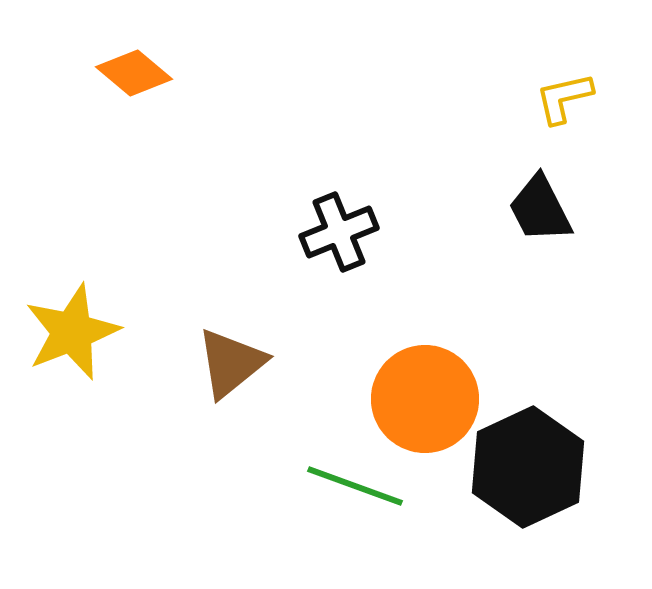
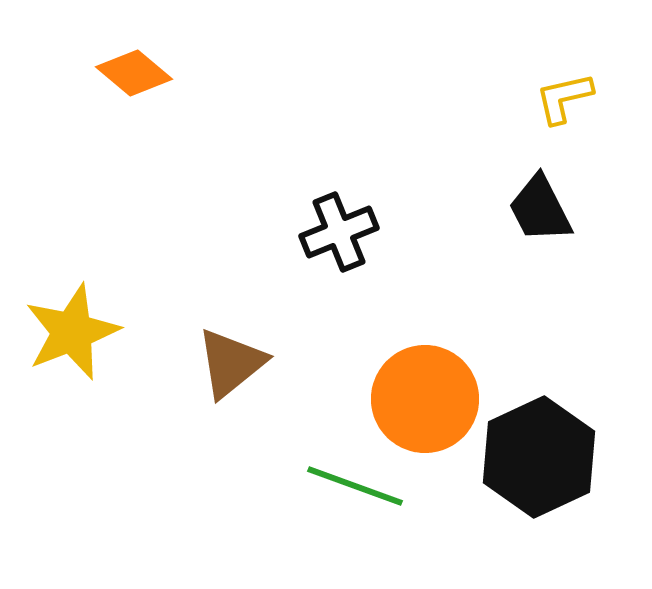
black hexagon: moved 11 px right, 10 px up
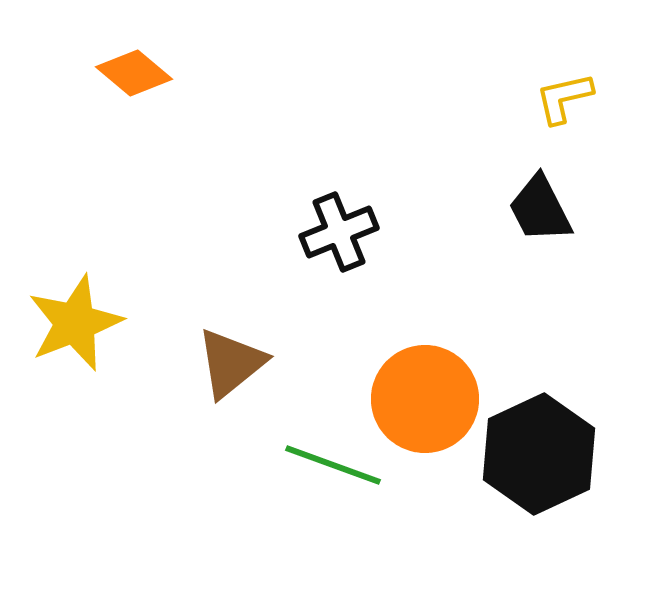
yellow star: moved 3 px right, 9 px up
black hexagon: moved 3 px up
green line: moved 22 px left, 21 px up
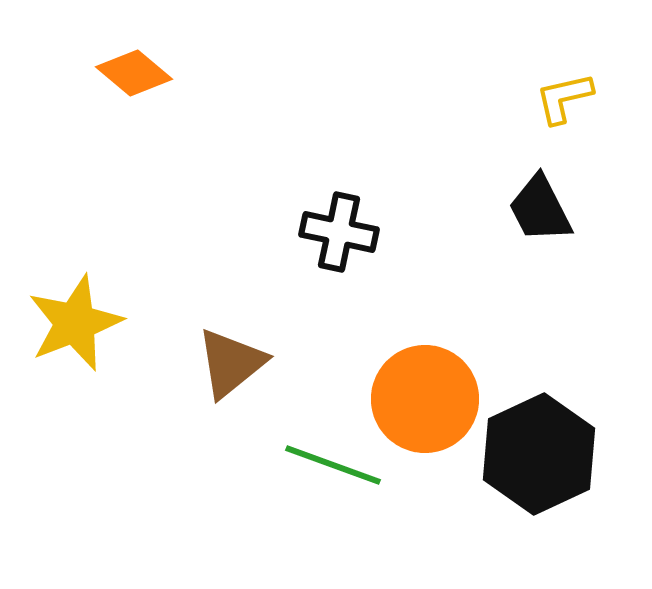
black cross: rotated 34 degrees clockwise
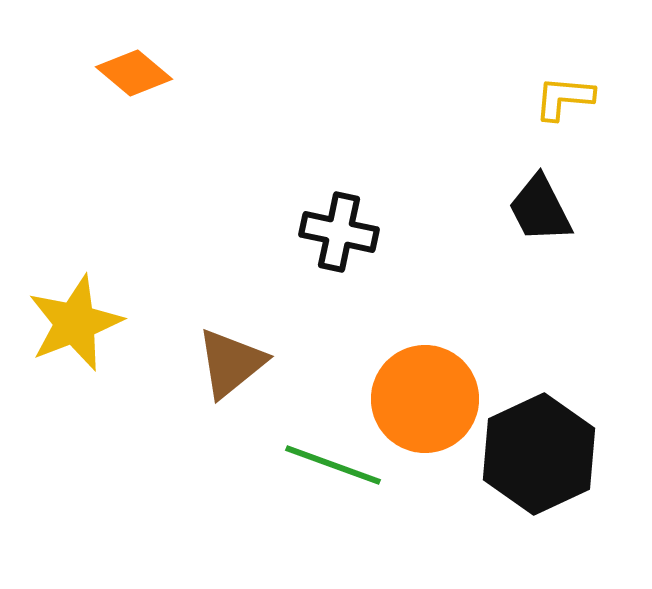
yellow L-shape: rotated 18 degrees clockwise
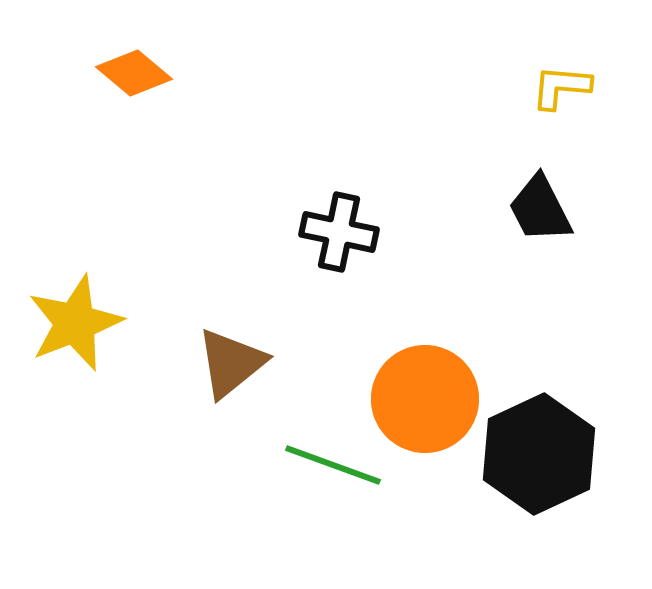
yellow L-shape: moved 3 px left, 11 px up
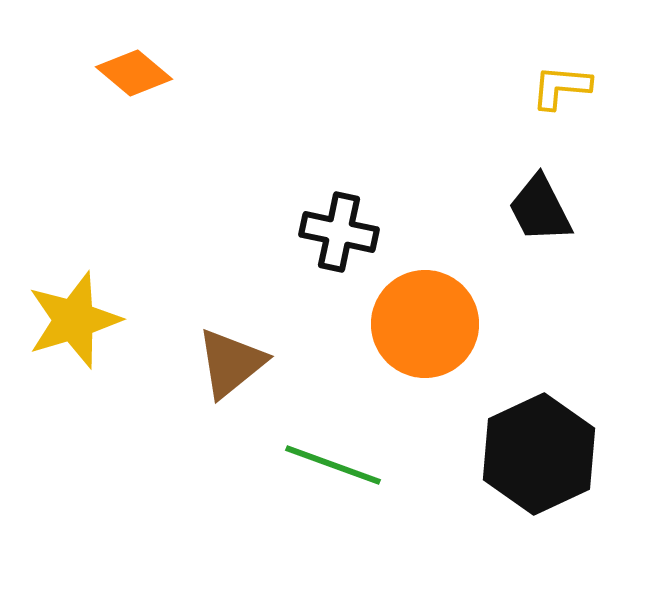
yellow star: moved 1 px left, 3 px up; rotated 4 degrees clockwise
orange circle: moved 75 px up
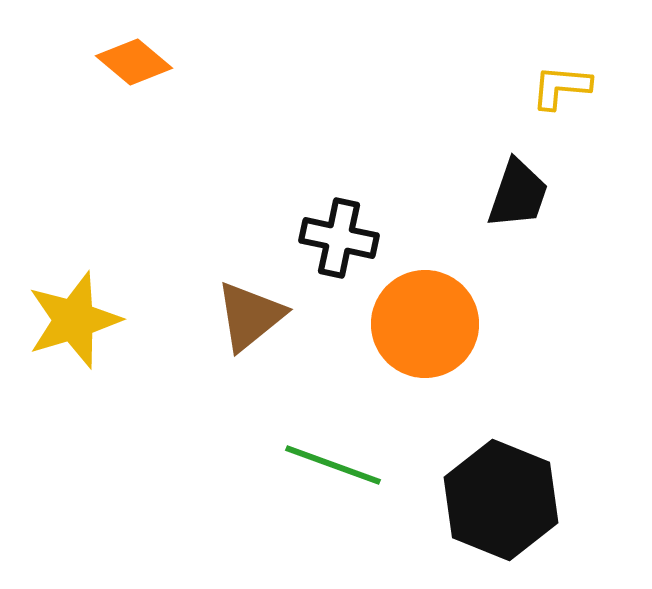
orange diamond: moved 11 px up
black trapezoid: moved 22 px left, 15 px up; rotated 134 degrees counterclockwise
black cross: moved 6 px down
brown triangle: moved 19 px right, 47 px up
black hexagon: moved 38 px left, 46 px down; rotated 13 degrees counterclockwise
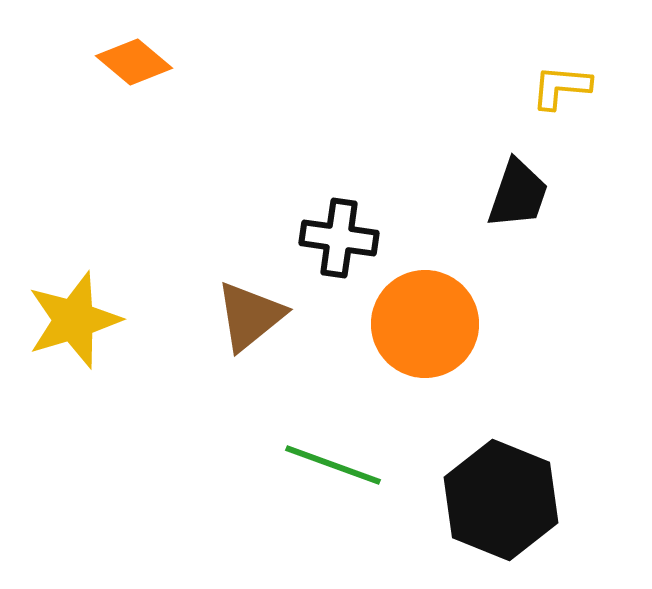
black cross: rotated 4 degrees counterclockwise
